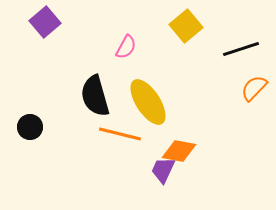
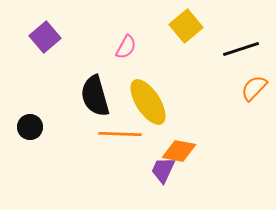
purple square: moved 15 px down
orange line: rotated 12 degrees counterclockwise
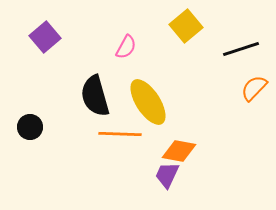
purple trapezoid: moved 4 px right, 5 px down
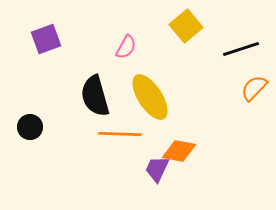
purple square: moved 1 px right, 2 px down; rotated 20 degrees clockwise
yellow ellipse: moved 2 px right, 5 px up
purple trapezoid: moved 10 px left, 6 px up
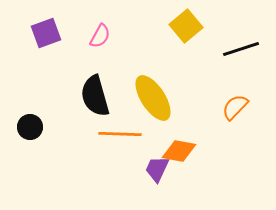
purple square: moved 6 px up
pink semicircle: moved 26 px left, 11 px up
orange semicircle: moved 19 px left, 19 px down
yellow ellipse: moved 3 px right, 1 px down
